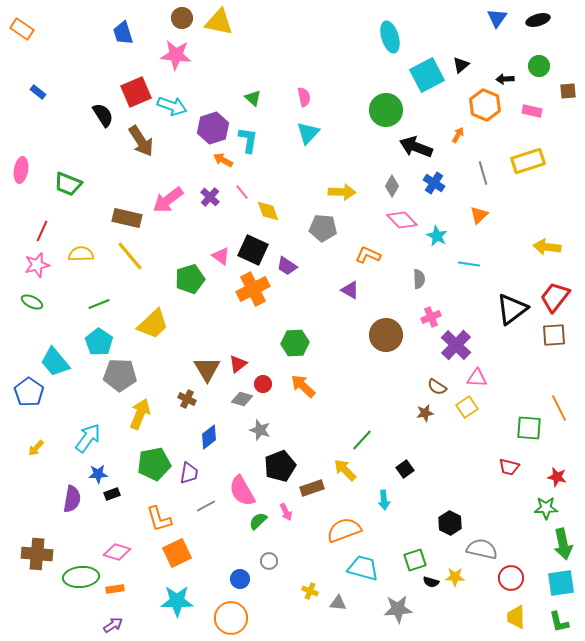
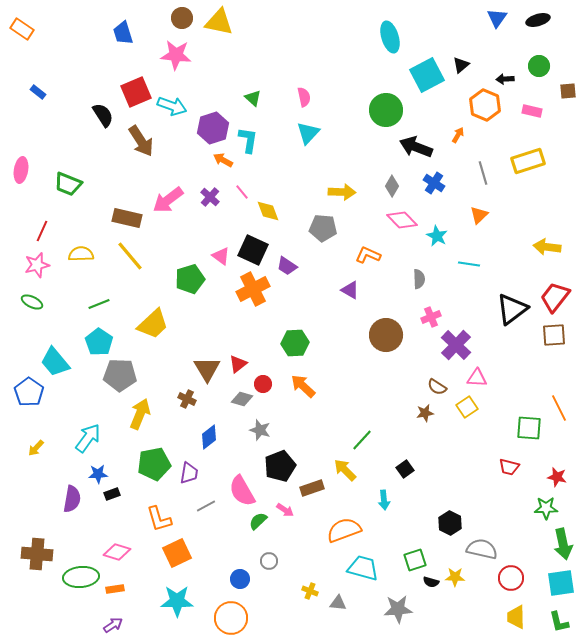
pink arrow at (286, 512): moved 1 px left, 2 px up; rotated 30 degrees counterclockwise
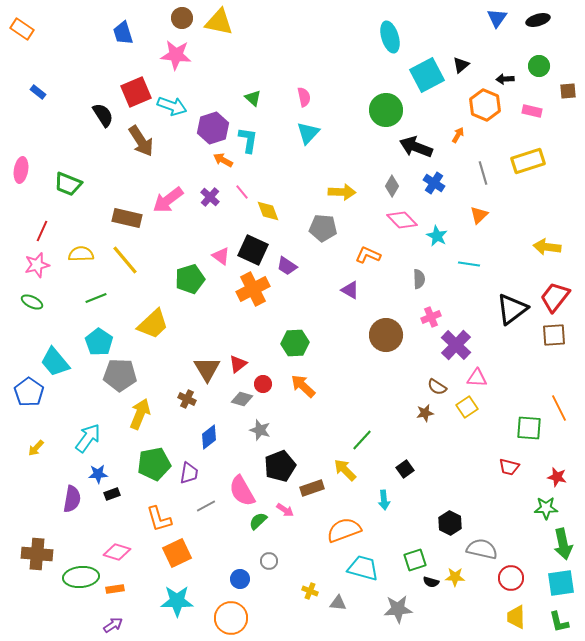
yellow line at (130, 256): moved 5 px left, 4 px down
green line at (99, 304): moved 3 px left, 6 px up
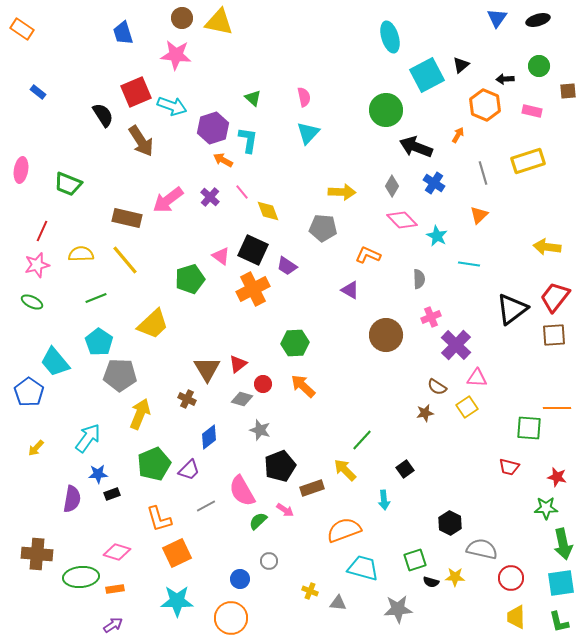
orange line at (559, 408): moved 2 px left; rotated 64 degrees counterclockwise
green pentagon at (154, 464): rotated 12 degrees counterclockwise
purple trapezoid at (189, 473): moved 3 px up; rotated 35 degrees clockwise
